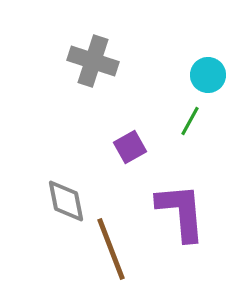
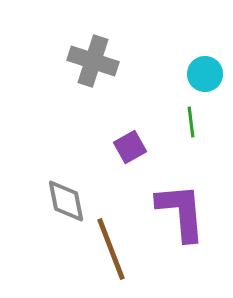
cyan circle: moved 3 px left, 1 px up
green line: moved 1 px right, 1 px down; rotated 36 degrees counterclockwise
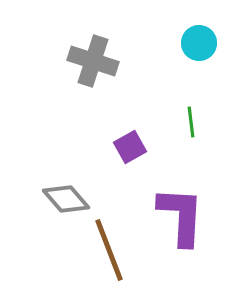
cyan circle: moved 6 px left, 31 px up
gray diamond: moved 2 px up; rotated 30 degrees counterclockwise
purple L-shape: moved 4 px down; rotated 8 degrees clockwise
brown line: moved 2 px left, 1 px down
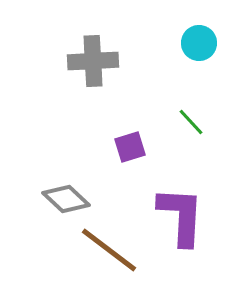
gray cross: rotated 21 degrees counterclockwise
green line: rotated 36 degrees counterclockwise
purple square: rotated 12 degrees clockwise
gray diamond: rotated 6 degrees counterclockwise
brown line: rotated 32 degrees counterclockwise
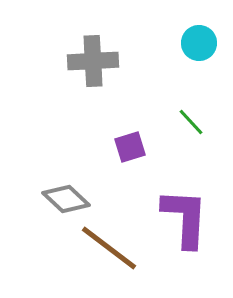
purple L-shape: moved 4 px right, 2 px down
brown line: moved 2 px up
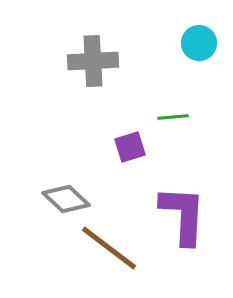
green line: moved 18 px left, 5 px up; rotated 52 degrees counterclockwise
purple L-shape: moved 2 px left, 3 px up
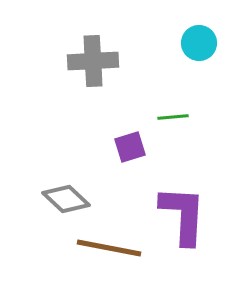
brown line: rotated 26 degrees counterclockwise
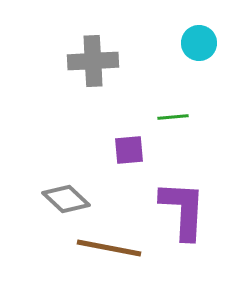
purple square: moved 1 px left, 3 px down; rotated 12 degrees clockwise
purple L-shape: moved 5 px up
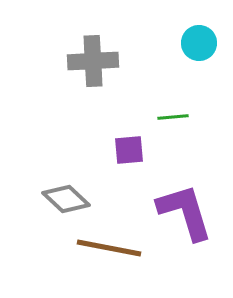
purple L-shape: moved 2 px right, 2 px down; rotated 20 degrees counterclockwise
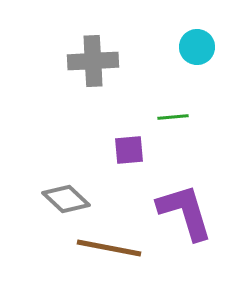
cyan circle: moved 2 px left, 4 px down
